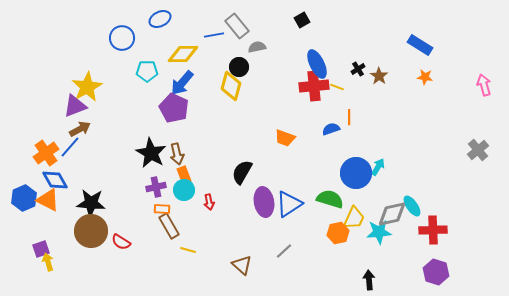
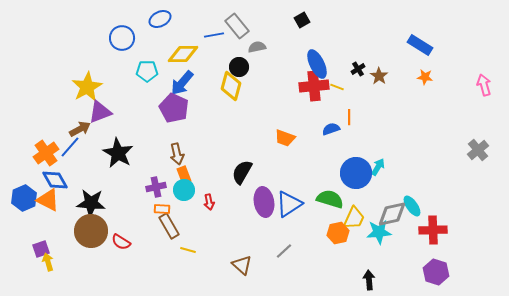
purple triangle at (75, 106): moved 25 px right, 6 px down
black star at (151, 153): moved 33 px left
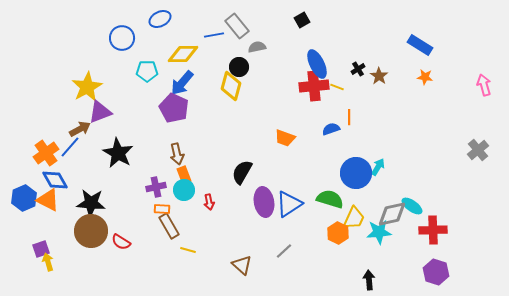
cyan ellipse at (412, 206): rotated 20 degrees counterclockwise
orange hexagon at (338, 233): rotated 20 degrees counterclockwise
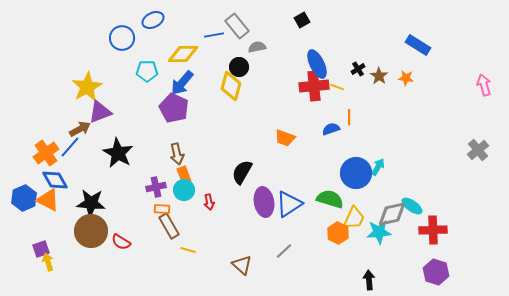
blue ellipse at (160, 19): moved 7 px left, 1 px down
blue rectangle at (420, 45): moved 2 px left
orange star at (425, 77): moved 19 px left, 1 px down
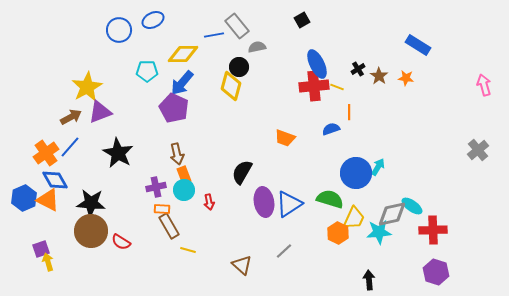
blue circle at (122, 38): moved 3 px left, 8 px up
orange line at (349, 117): moved 5 px up
brown arrow at (80, 129): moved 9 px left, 12 px up
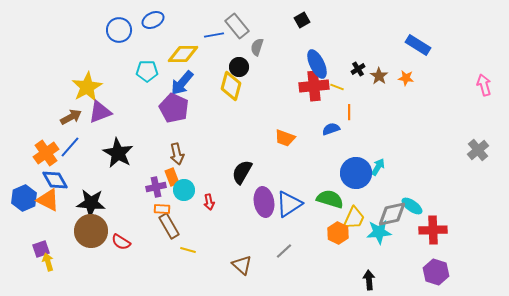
gray semicircle at (257, 47): rotated 60 degrees counterclockwise
orange rectangle at (184, 175): moved 12 px left, 2 px down
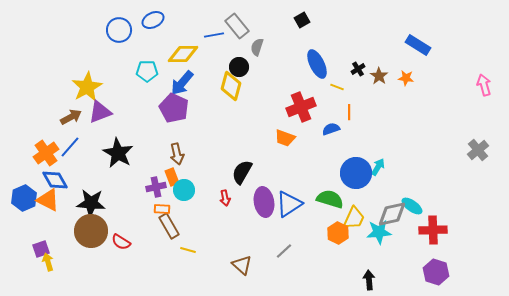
red cross at (314, 86): moved 13 px left, 21 px down; rotated 16 degrees counterclockwise
red arrow at (209, 202): moved 16 px right, 4 px up
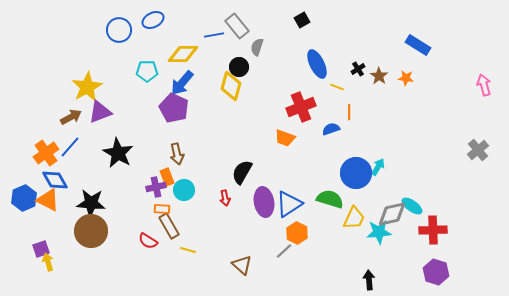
orange rectangle at (172, 177): moved 5 px left
orange hexagon at (338, 233): moved 41 px left
red semicircle at (121, 242): moved 27 px right, 1 px up
